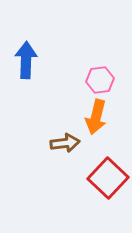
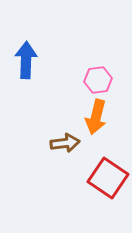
pink hexagon: moved 2 px left
red square: rotated 9 degrees counterclockwise
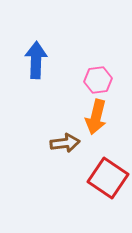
blue arrow: moved 10 px right
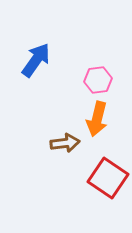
blue arrow: rotated 33 degrees clockwise
orange arrow: moved 1 px right, 2 px down
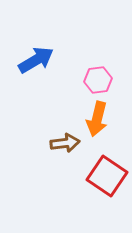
blue arrow: rotated 24 degrees clockwise
red square: moved 1 px left, 2 px up
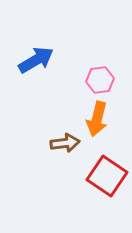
pink hexagon: moved 2 px right
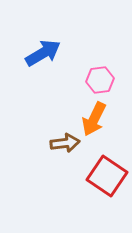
blue arrow: moved 7 px right, 7 px up
orange arrow: moved 3 px left; rotated 12 degrees clockwise
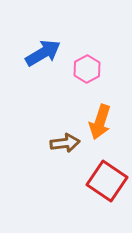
pink hexagon: moved 13 px left, 11 px up; rotated 20 degrees counterclockwise
orange arrow: moved 6 px right, 3 px down; rotated 8 degrees counterclockwise
red square: moved 5 px down
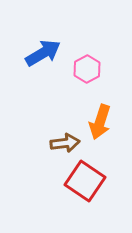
red square: moved 22 px left
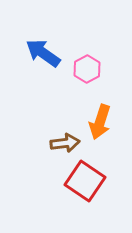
blue arrow: rotated 114 degrees counterclockwise
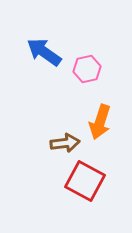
blue arrow: moved 1 px right, 1 px up
pink hexagon: rotated 16 degrees clockwise
red square: rotated 6 degrees counterclockwise
